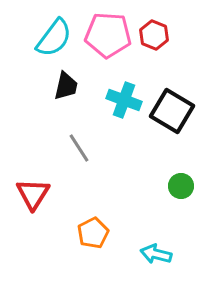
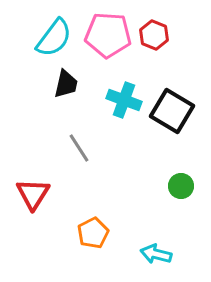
black trapezoid: moved 2 px up
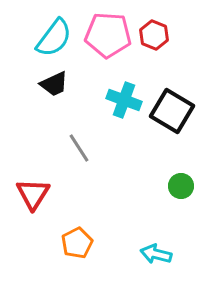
black trapezoid: moved 12 px left; rotated 52 degrees clockwise
orange pentagon: moved 16 px left, 10 px down
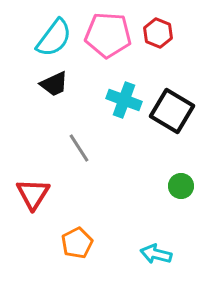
red hexagon: moved 4 px right, 2 px up
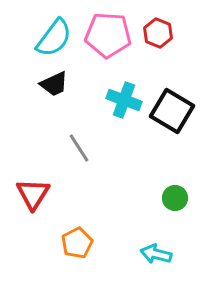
green circle: moved 6 px left, 12 px down
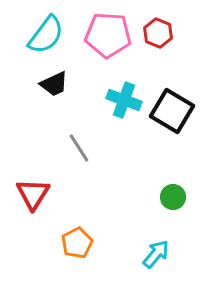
cyan semicircle: moved 8 px left, 3 px up
green circle: moved 2 px left, 1 px up
cyan arrow: rotated 116 degrees clockwise
